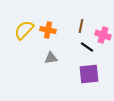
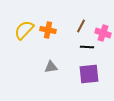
brown line: rotated 16 degrees clockwise
pink cross: moved 2 px up
black line: rotated 32 degrees counterclockwise
gray triangle: moved 9 px down
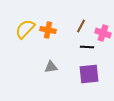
yellow semicircle: moved 1 px right, 1 px up
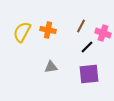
yellow semicircle: moved 3 px left, 3 px down; rotated 15 degrees counterclockwise
black line: rotated 48 degrees counterclockwise
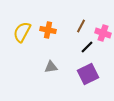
purple square: moved 1 px left; rotated 20 degrees counterclockwise
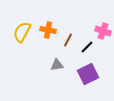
brown line: moved 13 px left, 14 px down
pink cross: moved 2 px up
gray triangle: moved 6 px right, 2 px up
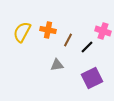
purple square: moved 4 px right, 4 px down
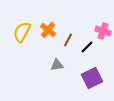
orange cross: rotated 28 degrees clockwise
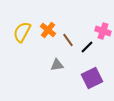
brown line: rotated 64 degrees counterclockwise
